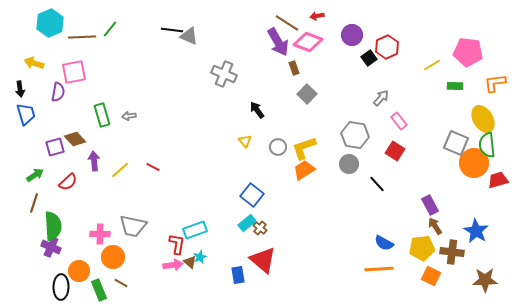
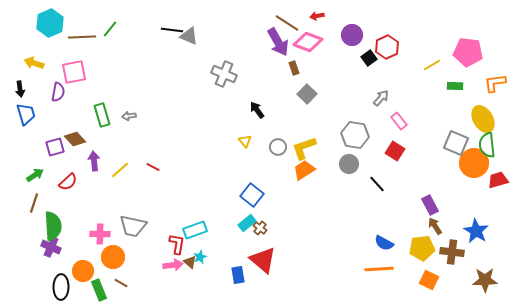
orange circle at (79, 271): moved 4 px right
orange square at (431, 276): moved 2 px left, 4 px down
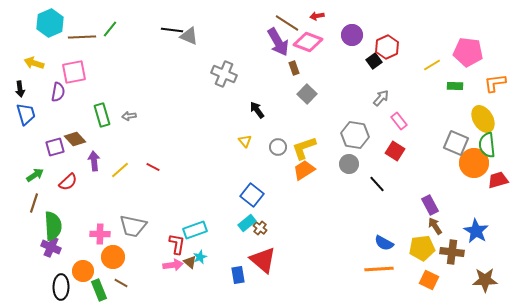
black square at (369, 58): moved 5 px right, 3 px down
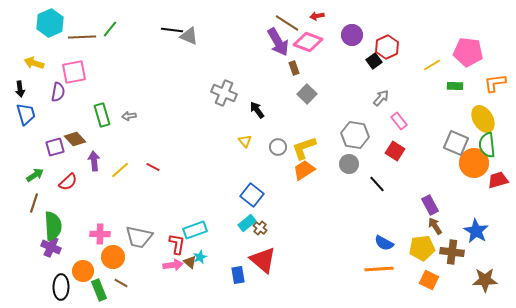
gray cross at (224, 74): moved 19 px down
gray trapezoid at (133, 226): moved 6 px right, 11 px down
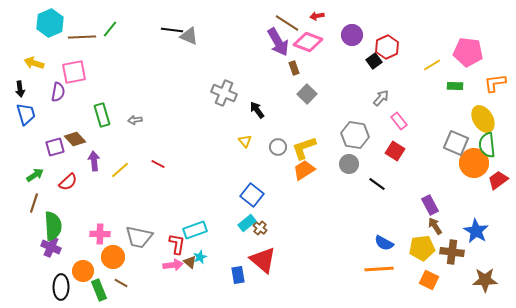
gray arrow at (129, 116): moved 6 px right, 4 px down
red line at (153, 167): moved 5 px right, 3 px up
red trapezoid at (498, 180): rotated 20 degrees counterclockwise
black line at (377, 184): rotated 12 degrees counterclockwise
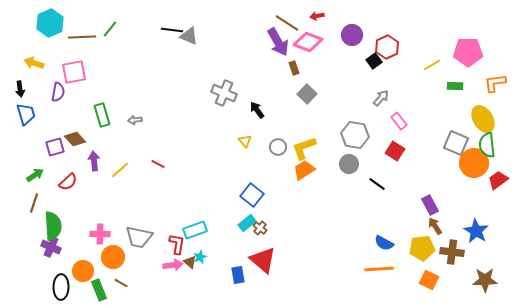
pink pentagon at (468, 52): rotated 8 degrees counterclockwise
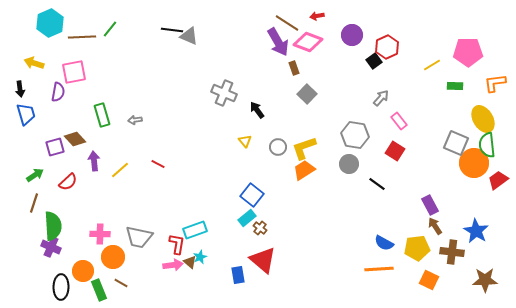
cyan rectangle at (247, 223): moved 5 px up
yellow pentagon at (422, 248): moved 5 px left
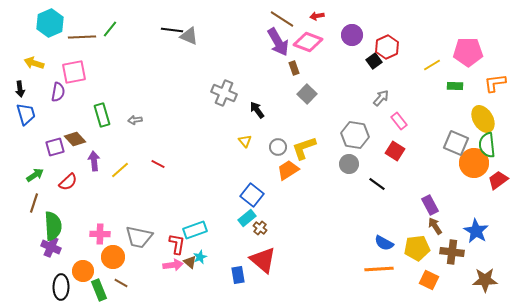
brown line at (287, 23): moved 5 px left, 4 px up
orange trapezoid at (304, 170): moved 16 px left
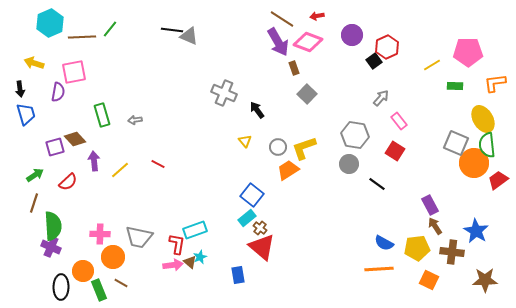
red triangle at (263, 260): moved 1 px left, 13 px up
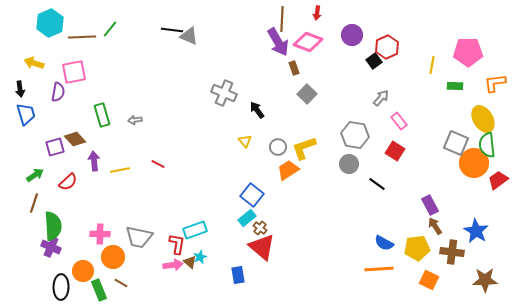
red arrow at (317, 16): moved 3 px up; rotated 72 degrees counterclockwise
brown line at (282, 19): rotated 60 degrees clockwise
yellow line at (432, 65): rotated 48 degrees counterclockwise
yellow line at (120, 170): rotated 30 degrees clockwise
